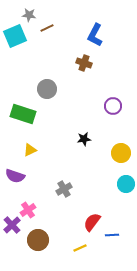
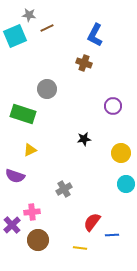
pink cross: moved 4 px right, 2 px down; rotated 28 degrees clockwise
yellow line: rotated 32 degrees clockwise
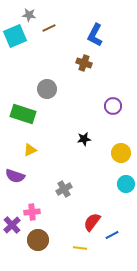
brown line: moved 2 px right
blue line: rotated 24 degrees counterclockwise
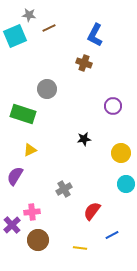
purple semicircle: rotated 102 degrees clockwise
red semicircle: moved 11 px up
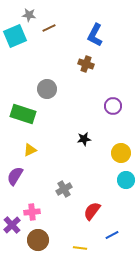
brown cross: moved 2 px right, 1 px down
cyan circle: moved 4 px up
